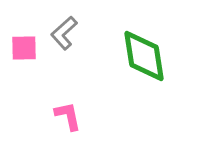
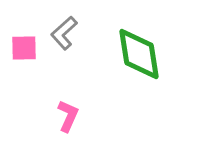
green diamond: moved 5 px left, 2 px up
pink L-shape: rotated 36 degrees clockwise
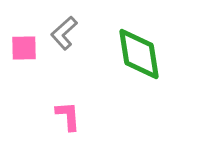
pink L-shape: rotated 28 degrees counterclockwise
